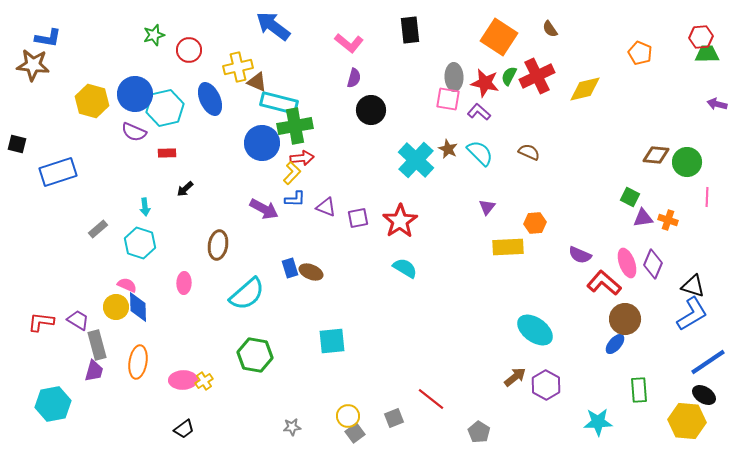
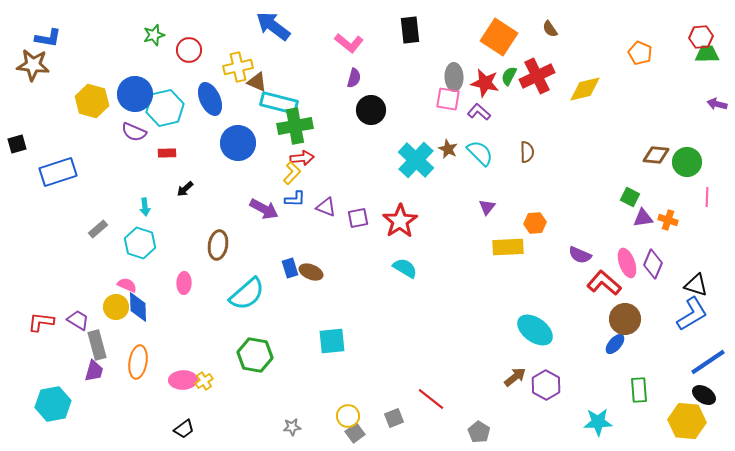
blue circle at (262, 143): moved 24 px left
black square at (17, 144): rotated 30 degrees counterclockwise
brown semicircle at (529, 152): moved 2 px left; rotated 65 degrees clockwise
black triangle at (693, 286): moved 3 px right, 1 px up
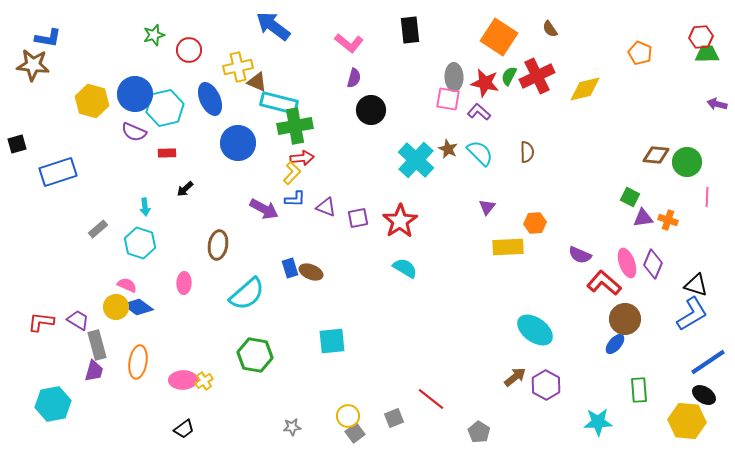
blue diamond at (138, 307): rotated 52 degrees counterclockwise
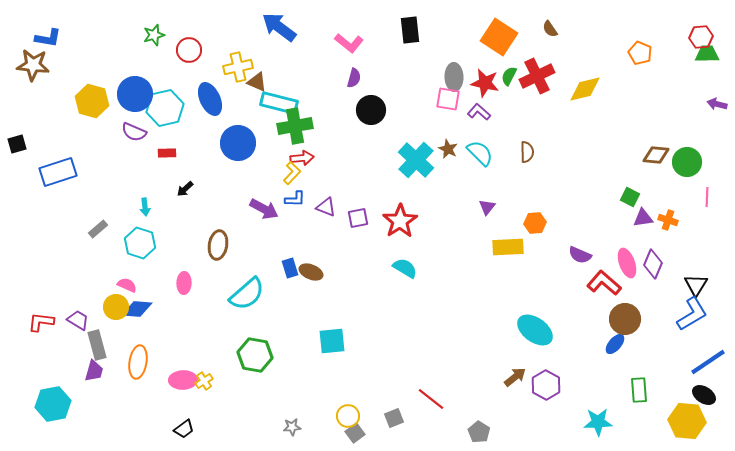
blue arrow at (273, 26): moved 6 px right, 1 px down
black triangle at (696, 285): rotated 45 degrees clockwise
blue diamond at (138, 307): moved 1 px left, 2 px down; rotated 32 degrees counterclockwise
